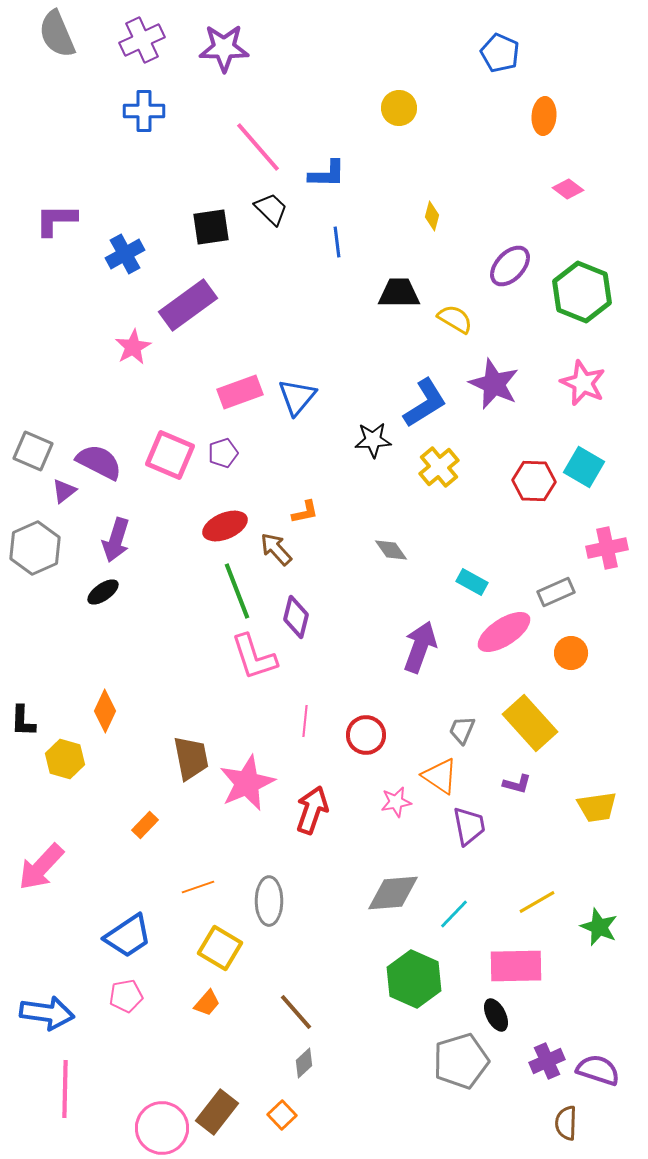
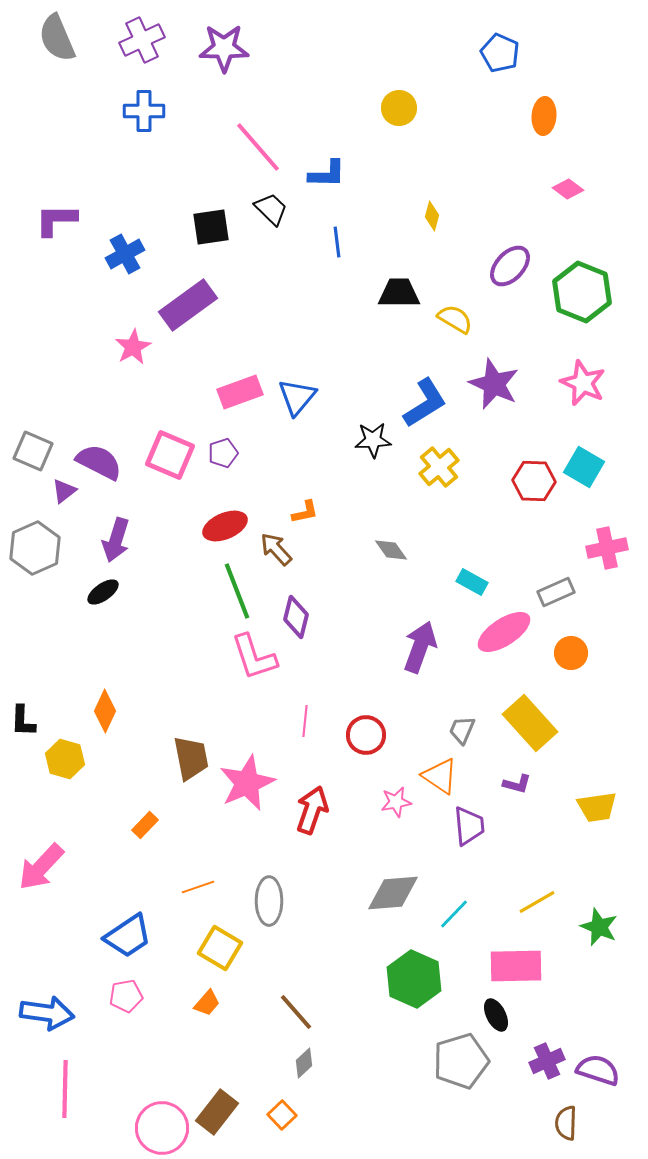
gray semicircle at (57, 34): moved 4 px down
purple trapezoid at (469, 826): rotated 6 degrees clockwise
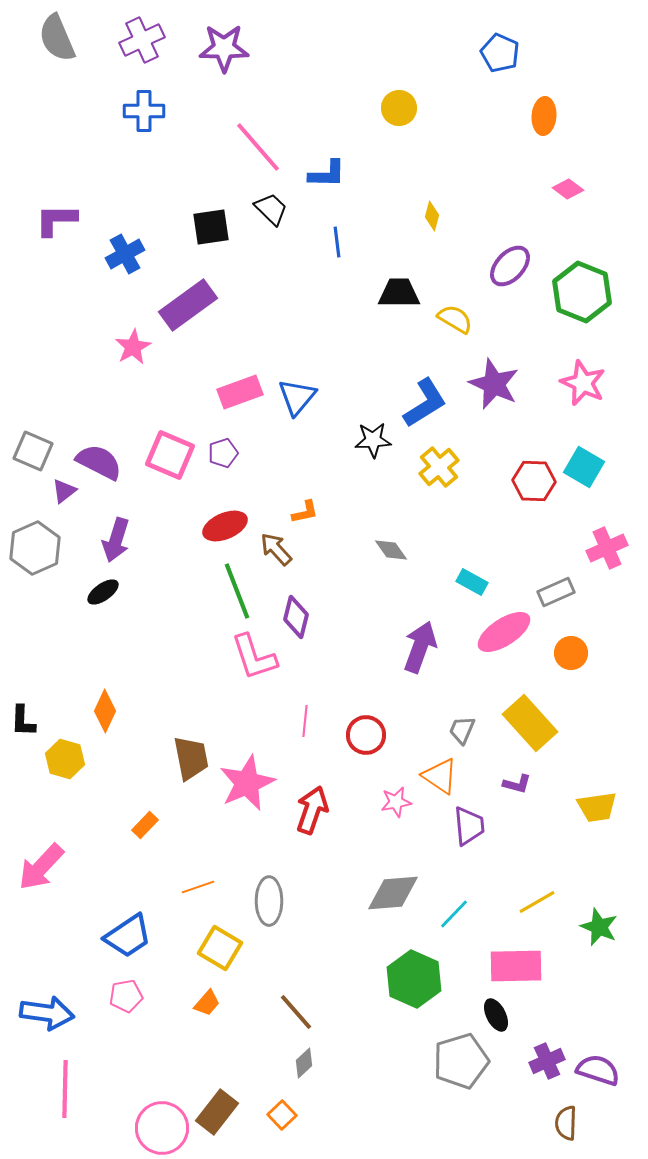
pink cross at (607, 548): rotated 12 degrees counterclockwise
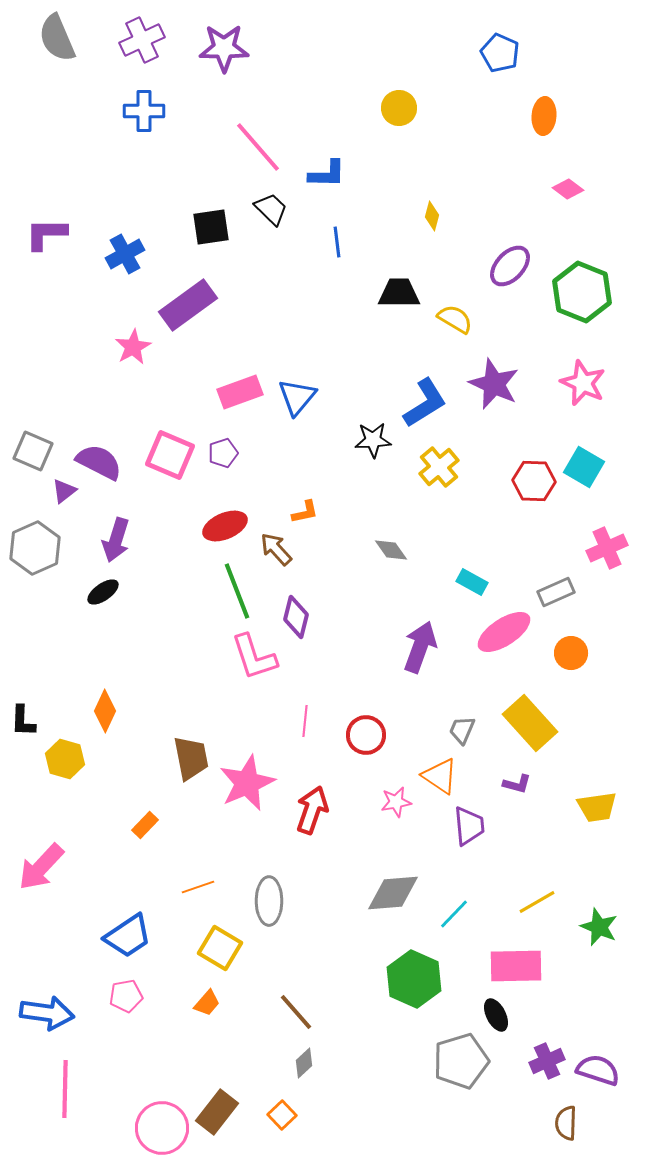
purple L-shape at (56, 220): moved 10 px left, 14 px down
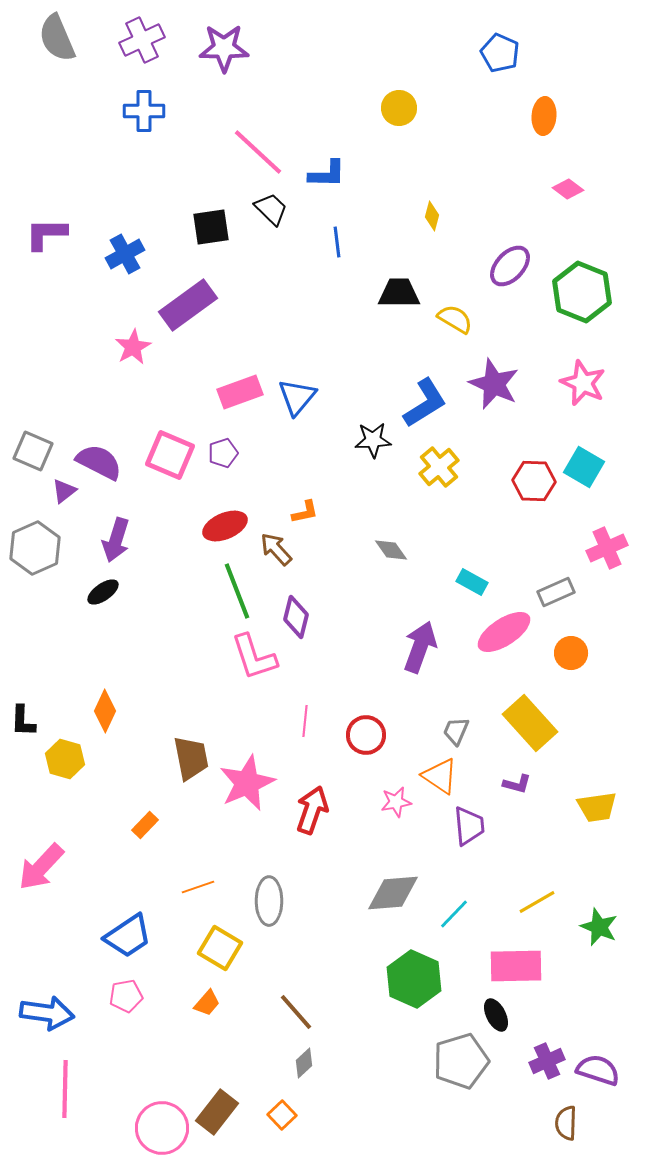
pink line at (258, 147): moved 5 px down; rotated 6 degrees counterclockwise
gray trapezoid at (462, 730): moved 6 px left, 1 px down
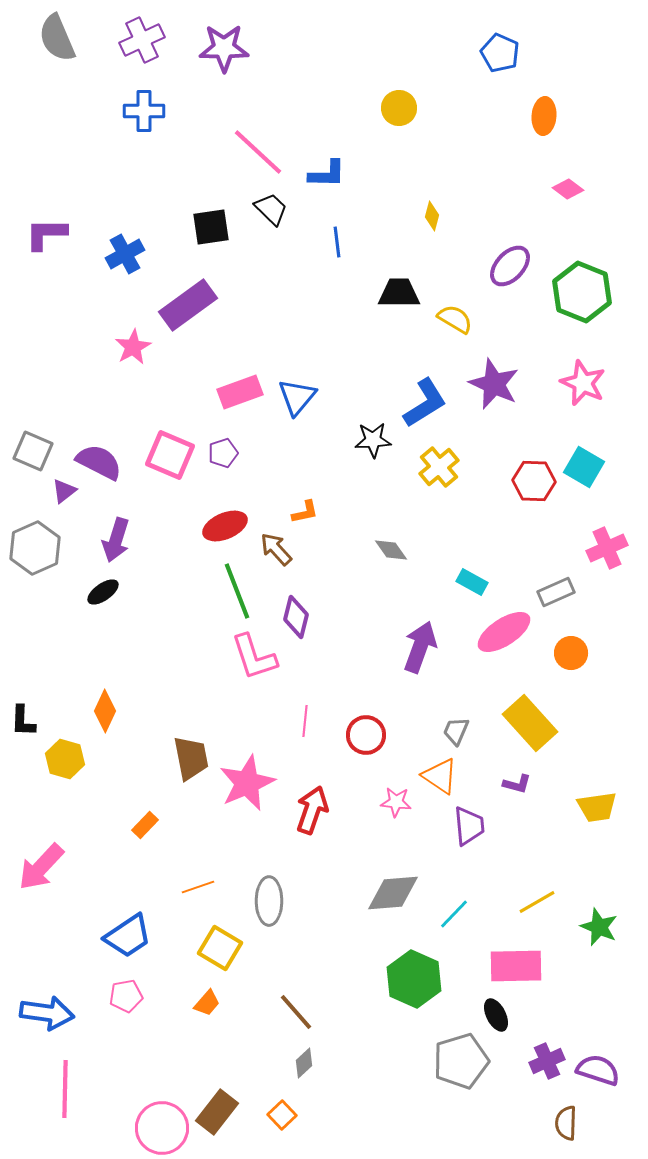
pink star at (396, 802): rotated 16 degrees clockwise
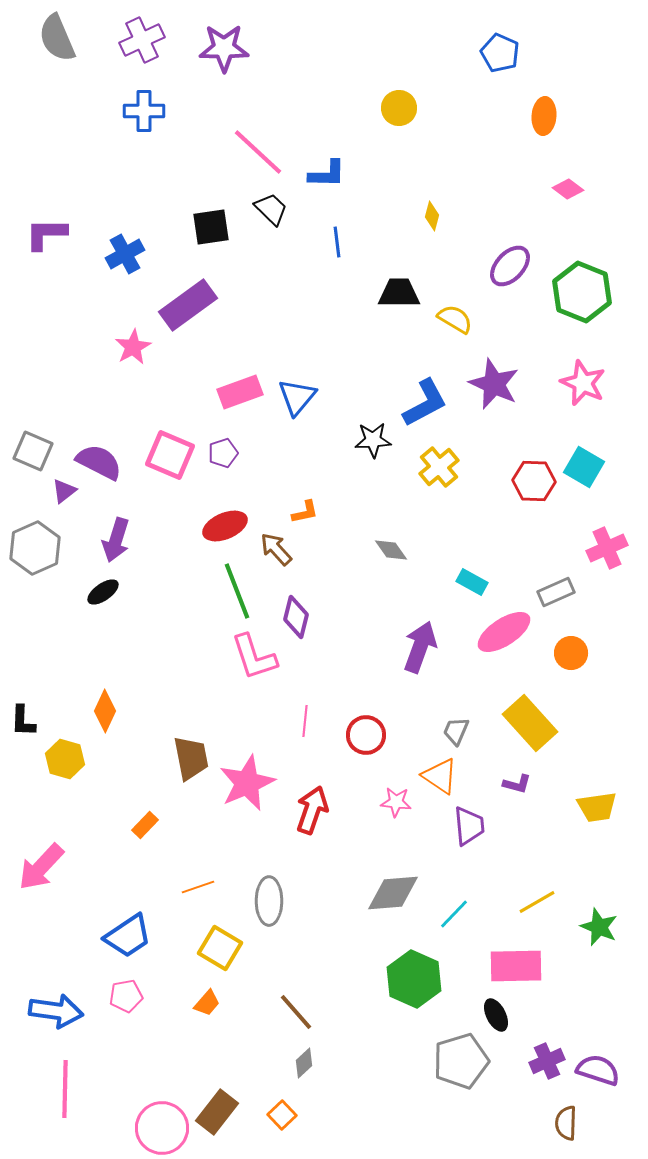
blue L-shape at (425, 403): rotated 4 degrees clockwise
blue arrow at (47, 1013): moved 9 px right, 2 px up
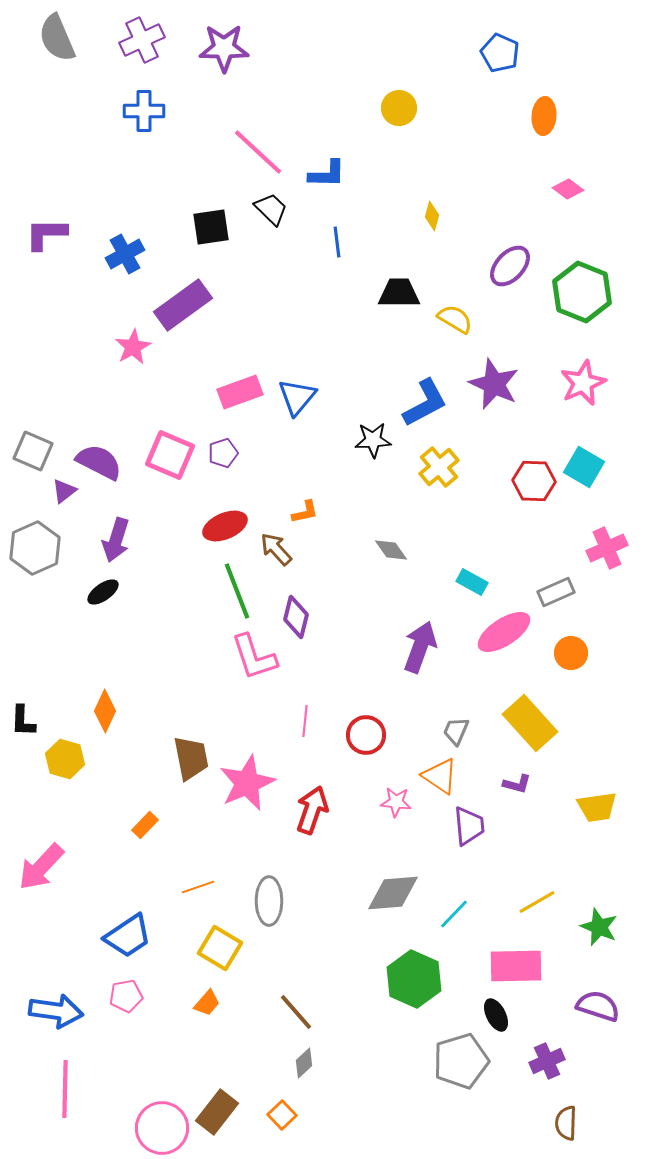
purple rectangle at (188, 305): moved 5 px left
pink star at (583, 383): rotated 24 degrees clockwise
purple semicircle at (598, 1070): moved 64 px up
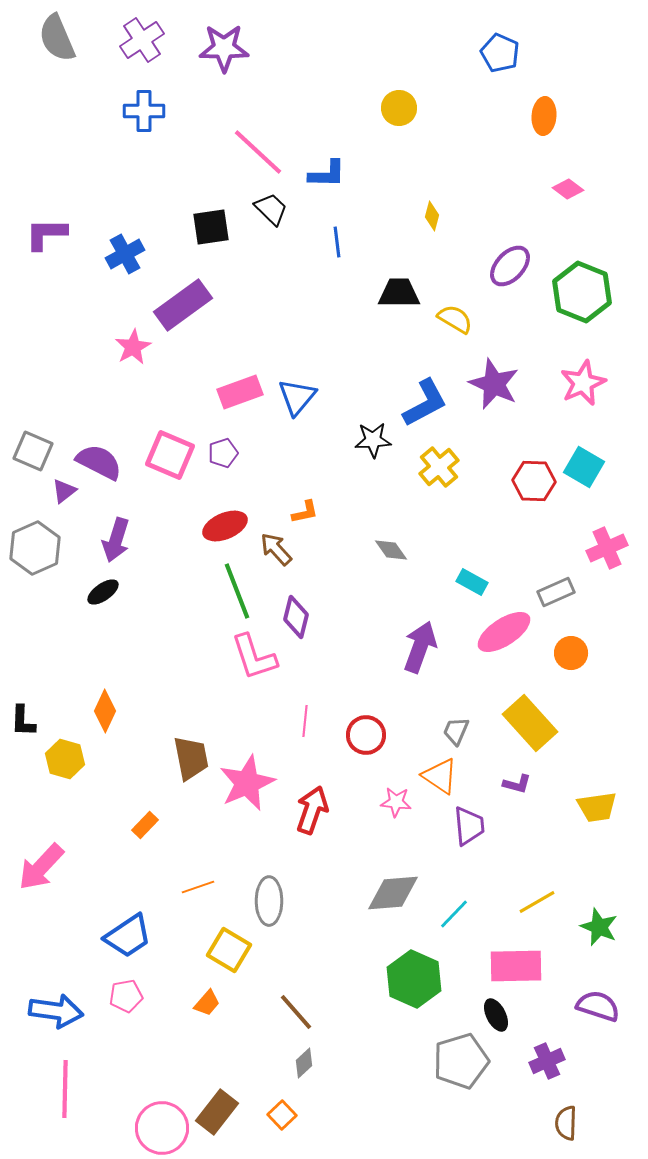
purple cross at (142, 40): rotated 9 degrees counterclockwise
yellow square at (220, 948): moved 9 px right, 2 px down
